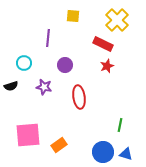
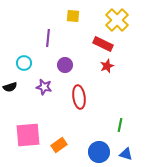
black semicircle: moved 1 px left, 1 px down
blue circle: moved 4 px left
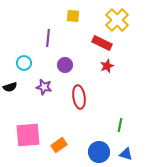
red rectangle: moved 1 px left, 1 px up
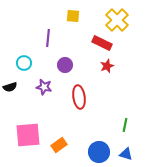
green line: moved 5 px right
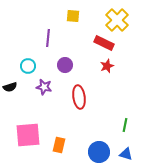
red rectangle: moved 2 px right
cyan circle: moved 4 px right, 3 px down
orange rectangle: rotated 42 degrees counterclockwise
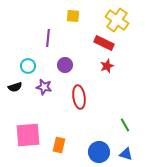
yellow cross: rotated 10 degrees counterclockwise
black semicircle: moved 5 px right
green line: rotated 40 degrees counterclockwise
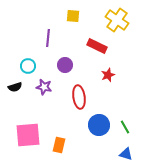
red rectangle: moved 7 px left, 3 px down
red star: moved 1 px right, 9 px down
green line: moved 2 px down
blue circle: moved 27 px up
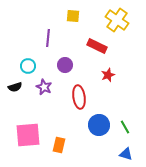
purple star: rotated 14 degrees clockwise
